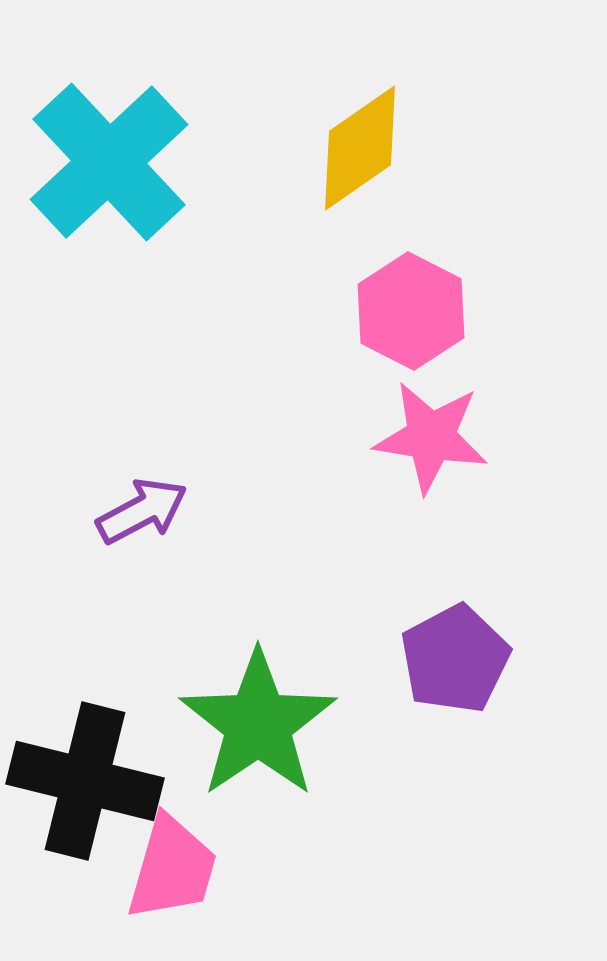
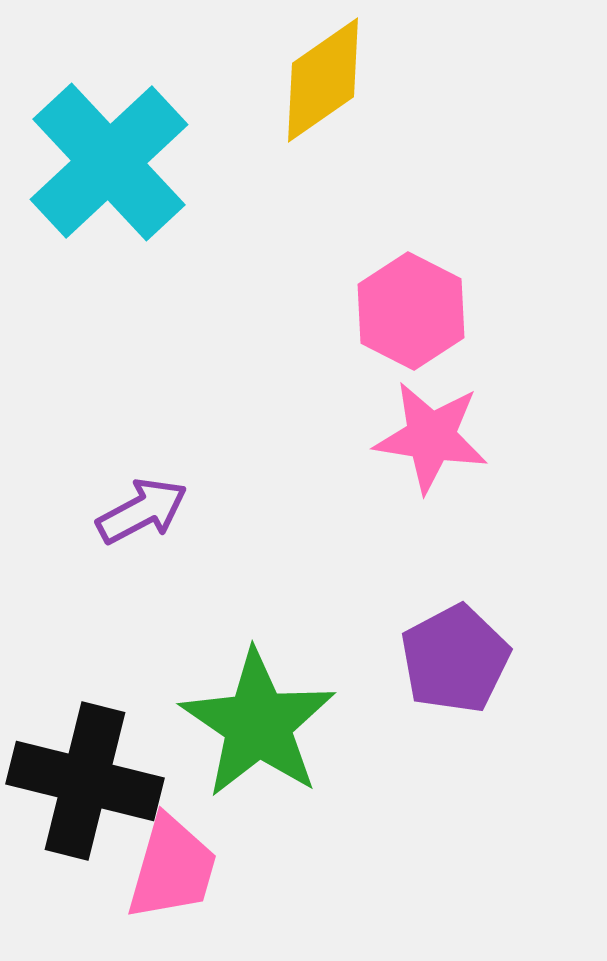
yellow diamond: moved 37 px left, 68 px up
green star: rotated 4 degrees counterclockwise
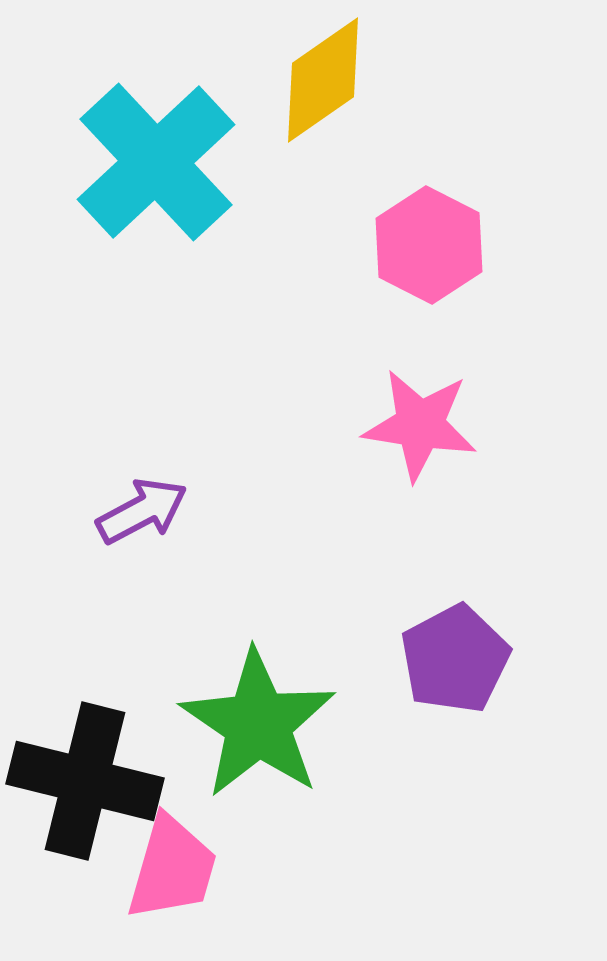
cyan cross: moved 47 px right
pink hexagon: moved 18 px right, 66 px up
pink star: moved 11 px left, 12 px up
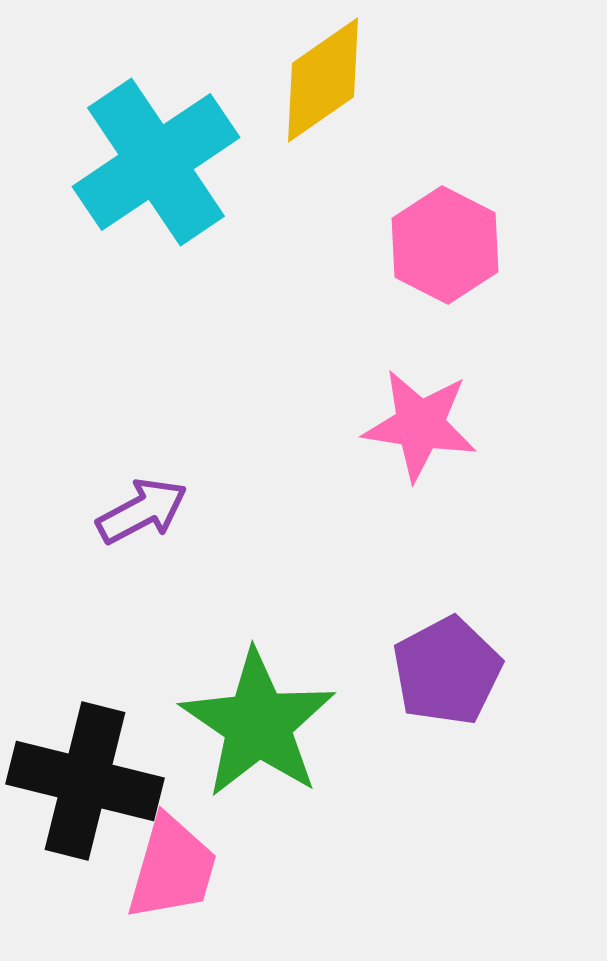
cyan cross: rotated 9 degrees clockwise
pink hexagon: moved 16 px right
purple pentagon: moved 8 px left, 12 px down
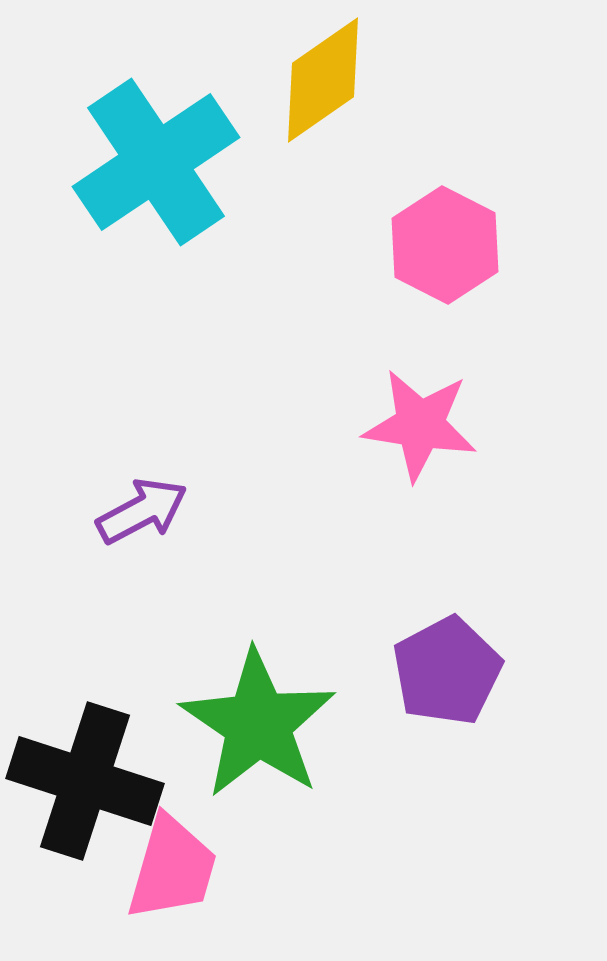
black cross: rotated 4 degrees clockwise
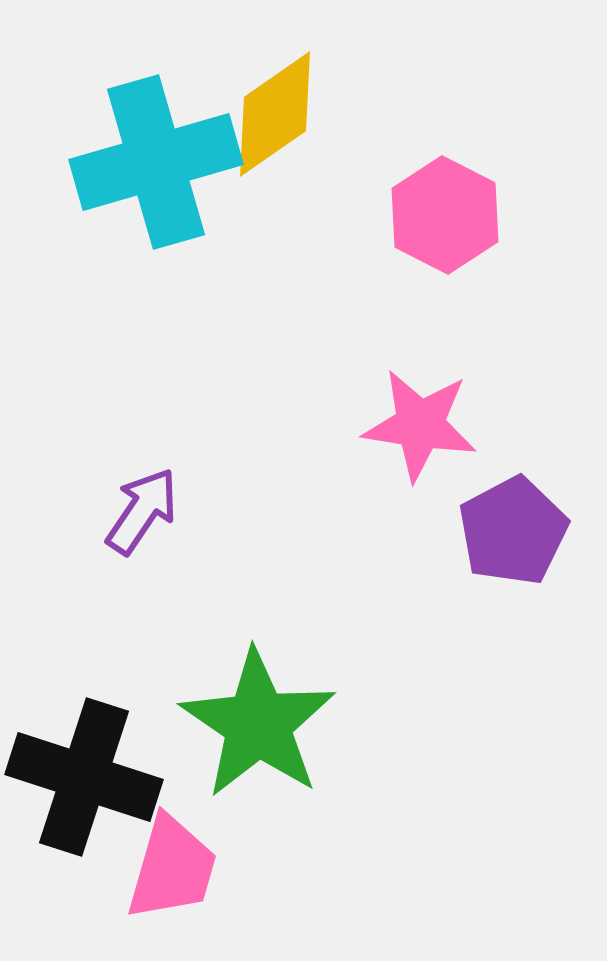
yellow diamond: moved 48 px left, 34 px down
cyan cross: rotated 18 degrees clockwise
pink hexagon: moved 30 px up
purple arrow: rotated 28 degrees counterclockwise
purple pentagon: moved 66 px right, 140 px up
black cross: moved 1 px left, 4 px up
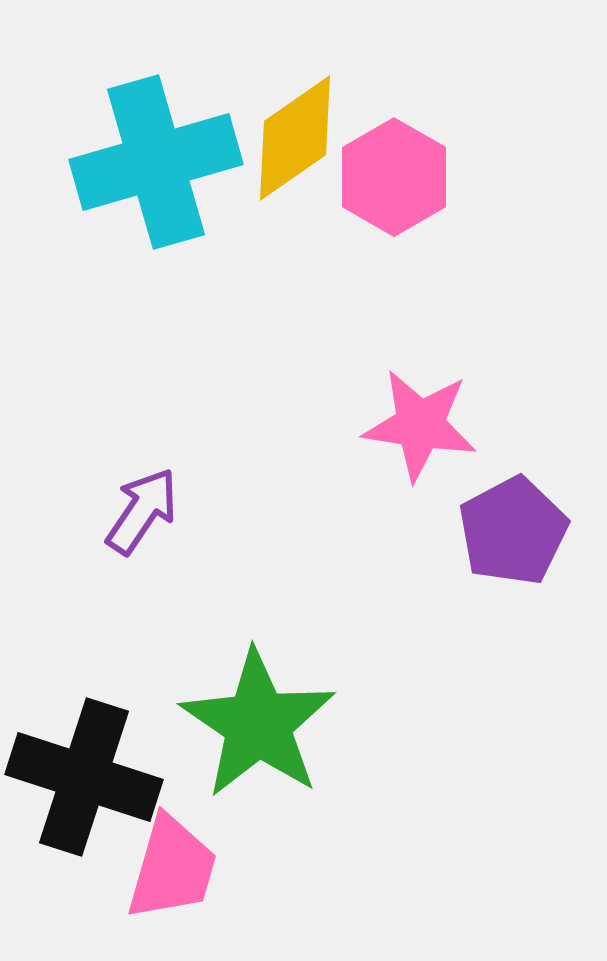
yellow diamond: moved 20 px right, 24 px down
pink hexagon: moved 51 px left, 38 px up; rotated 3 degrees clockwise
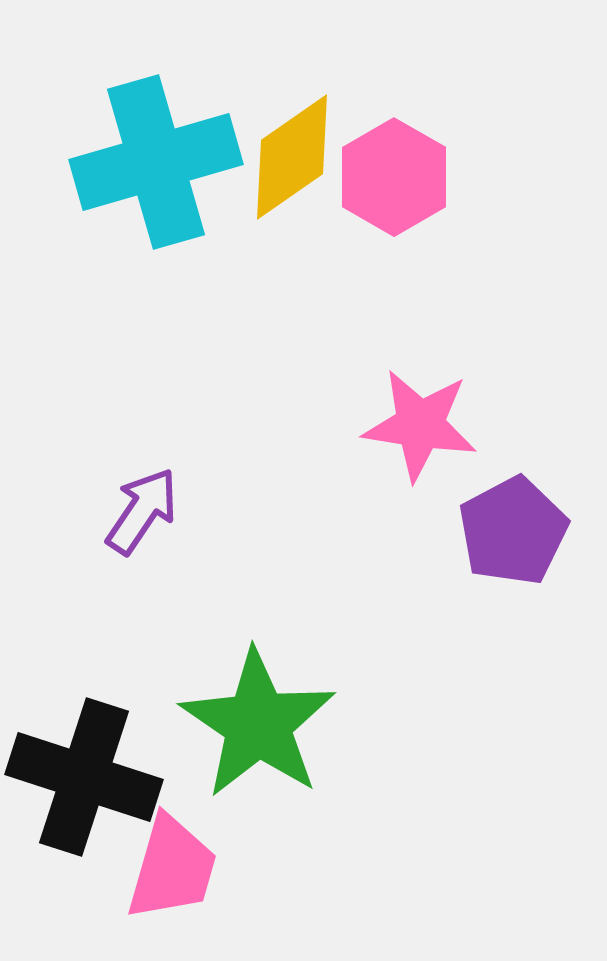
yellow diamond: moved 3 px left, 19 px down
